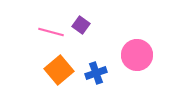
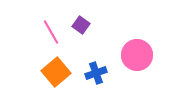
pink line: rotated 45 degrees clockwise
orange square: moved 3 px left, 2 px down
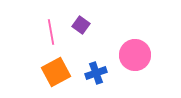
pink line: rotated 20 degrees clockwise
pink circle: moved 2 px left
orange square: rotated 12 degrees clockwise
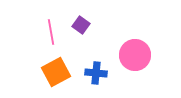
blue cross: rotated 25 degrees clockwise
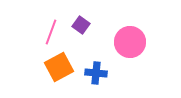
pink line: rotated 30 degrees clockwise
pink circle: moved 5 px left, 13 px up
orange square: moved 3 px right, 5 px up
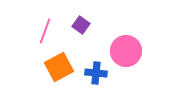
pink line: moved 6 px left, 1 px up
pink circle: moved 4 px left, 9 px down
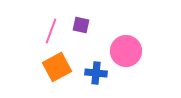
purple square: rotated 24 degrees counterclockwise
pink line: moved 6 px right
orange square: moved 2 px left
